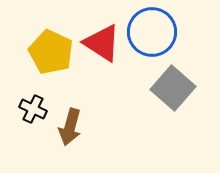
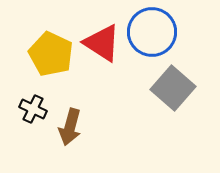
yellow pentagon: moved 2 px down
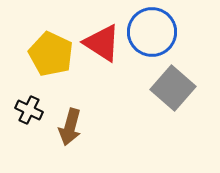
black cross: moved 4 px left, 1 px down
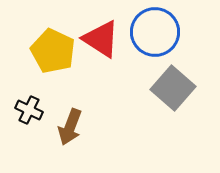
blue circle: moved 3 px right
red triangle: moved 1 px left, 4 px up
yellow pentagon: moved 2 px right, 3 px up
brown arrow: rotated 6 degrees clockwise
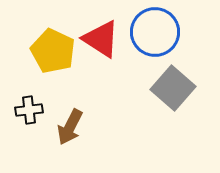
black cross: rotated 32 degrees counterclockwise
brown arrow: rotated 6 degrees clockwise
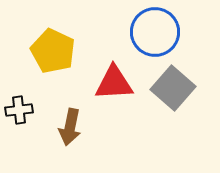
red triangle: moved 13 px right, 44 px down; rotated 36 degrees counterclockwise
black cross: moved 10 px left
brown arrow: rotated 15 degrees counterclockwise
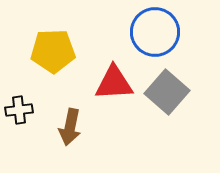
yellow pentagon: rotated 27 degrees counterclockwise
gray square: moved 6 px left, 4 px down
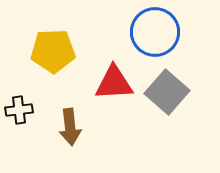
brown arrow: rotated 18 degrees counterclockwise
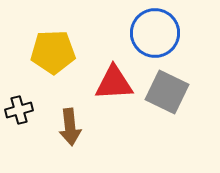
blue circle: moved 1 px down
yellow pentagon: moved 1 px down
gray square: rotated 15 degrees counterclockwise
black cross: rotated 8 degrees counterclockwise
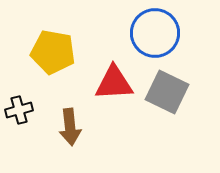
yellow pentagon: rotated 12 degrees clockwise
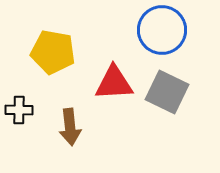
blue circle: moved 7 px right, 3 px up
black cross: rotated 16 degrees clockwise
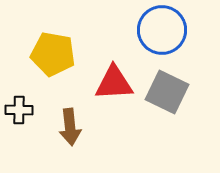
yellow pentagon: moved 2 px down
